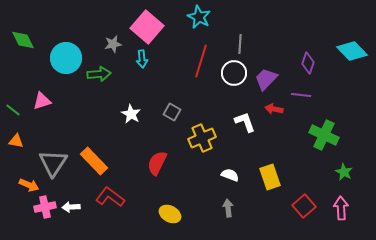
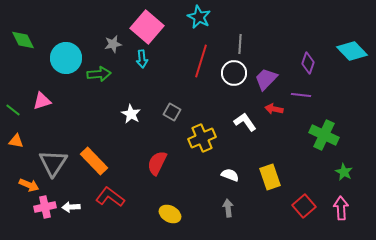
white L-shape: rotated 15 degrees counterclockwise
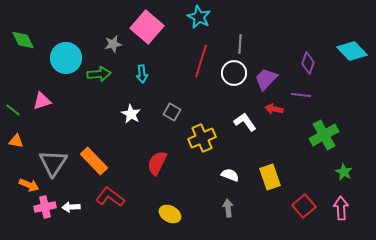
cyan arrow: moved 15 px down
green cross: rotated 36 degrees clockwise
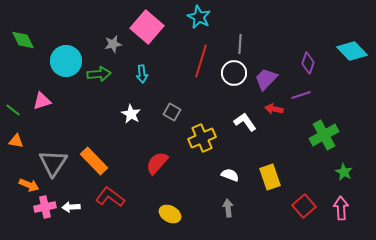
cyan circle: moved 3 px down
purple line: rotated 24 degrees counterclockwise
red semicircle: rotated 15 degrees clockwise
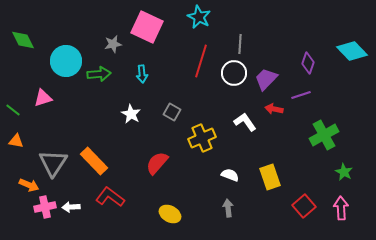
pink square: rotated 16 degrees counterclockwise
pink triangle: moved 1 px right, 3 px up
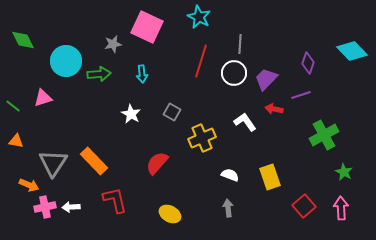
green line: moved 4 px up
red L-shape: moved 5 px right, 3 px down; rotated 40 degrees clockwise
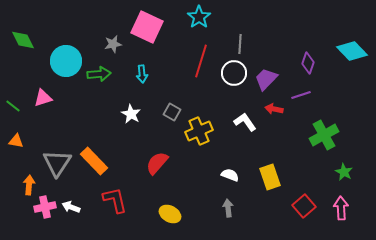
cyan star: rotated 10 degrees clockwise
yellow cross: moved 3 px left, 7 px up
gray triangle: moved 4 px right
orange arrow: rotated 108 degrees counterclockwise
white arrow: rotated 24 degrees clockwise
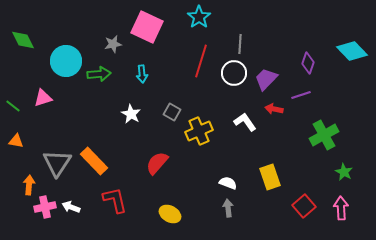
white semicircle: moved 2 px left, 8 px down
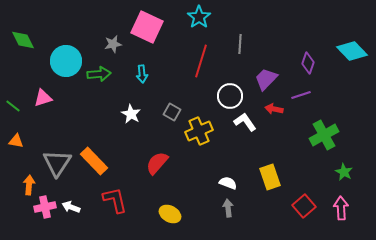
white circle: moved 4 px left, 23 px down
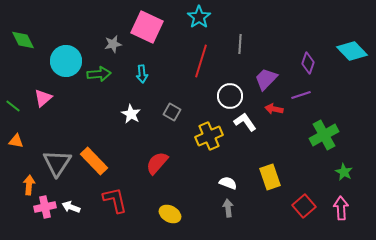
pink triangle: rotated 24 degrees counterclockwise
yellow cross: moved 10 px right, 5 px down
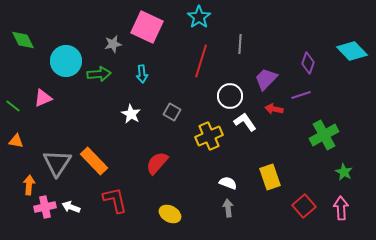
pink triangle: rotated 18 degrees clockwise
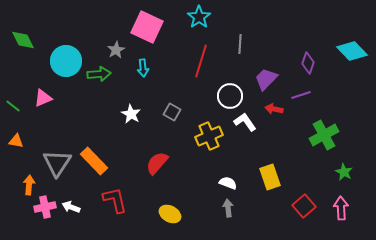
gray star: moved 3 px right, 6 px down; rotated 18 degrees counterclockwise
cyan arrow: moved 1 px right, 6 px up
